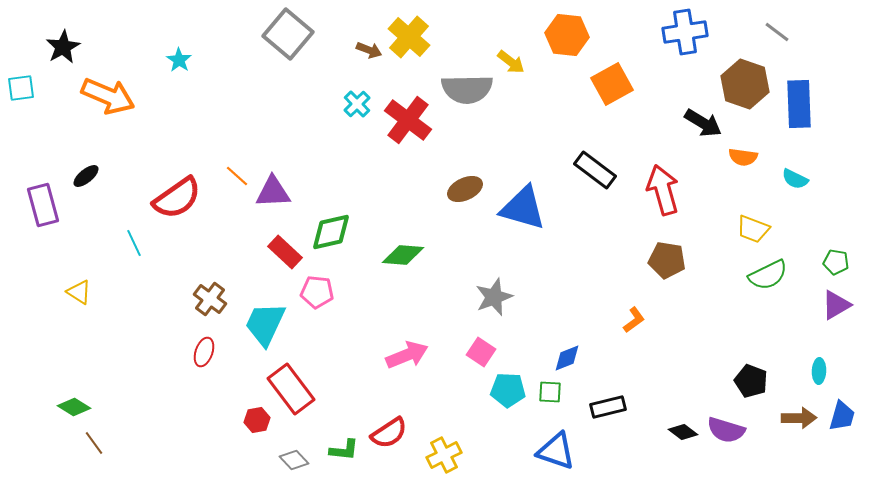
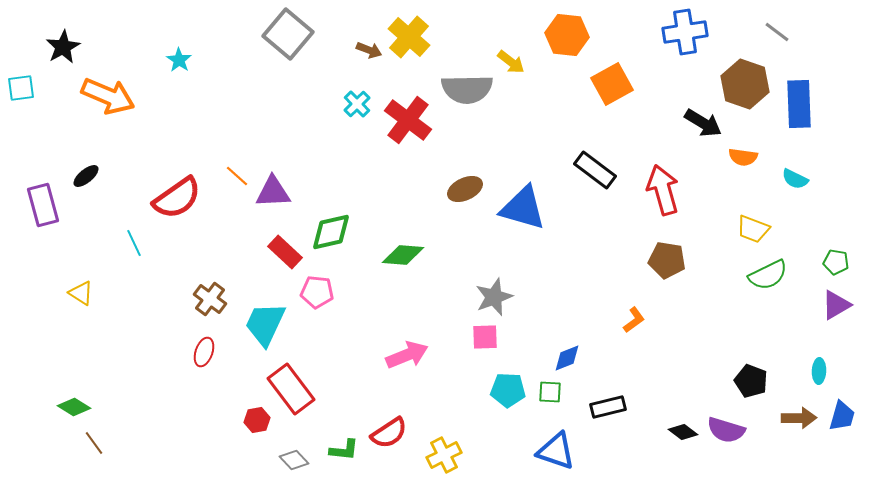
yellow triangle at (79, 292): moved 2 px right, 1 px down
pink square at (481, 352): moved 4 px right, 15 px up; rotated 36 degrees counterclockwise
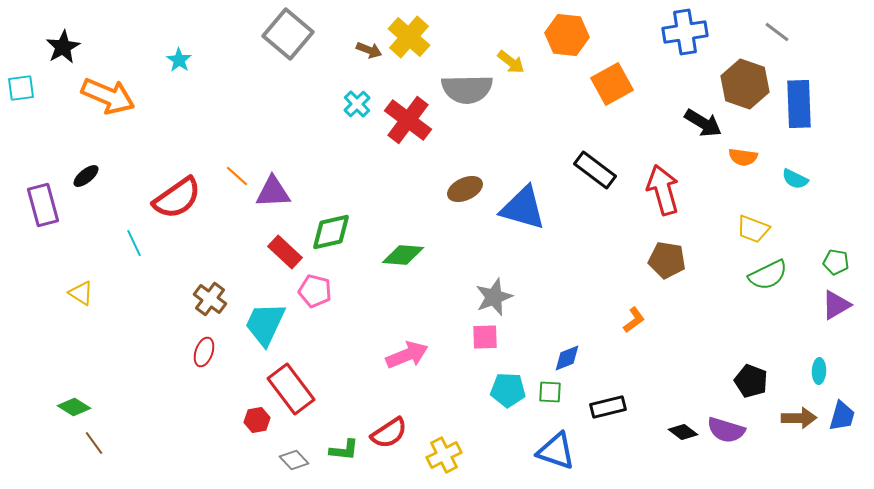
pink pentagon at (317, 292): moved 2 px left, 1 px up; rotated 8 degrees clockwise
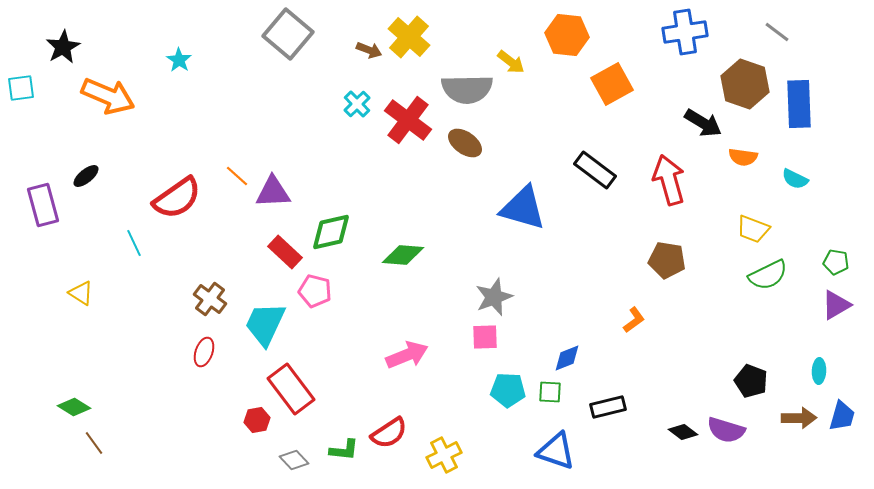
brown ellipse at (465, 189): moved 46 px up; rotated 60 degrees clockwise
red arrow at (663, 190): moved 6 px right, 10 px up
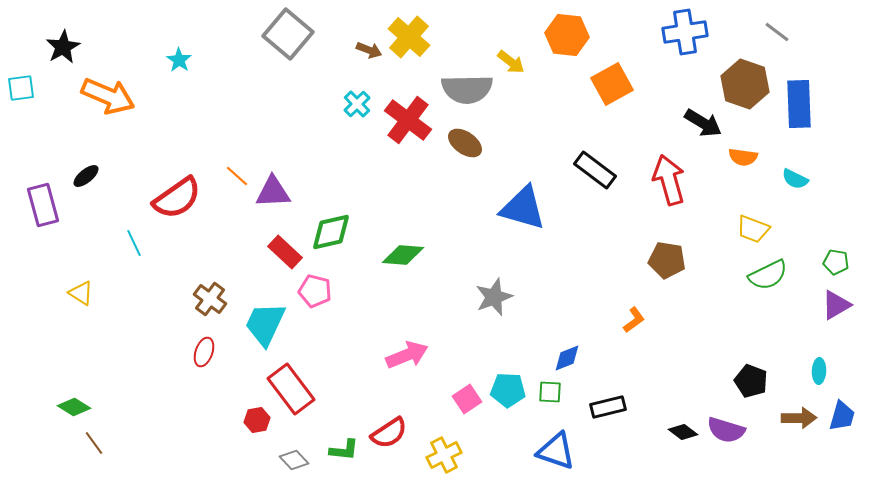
pink square at (485, 337): moved 18 px left, 62 px down; rotated 32 degrees counterclockwise
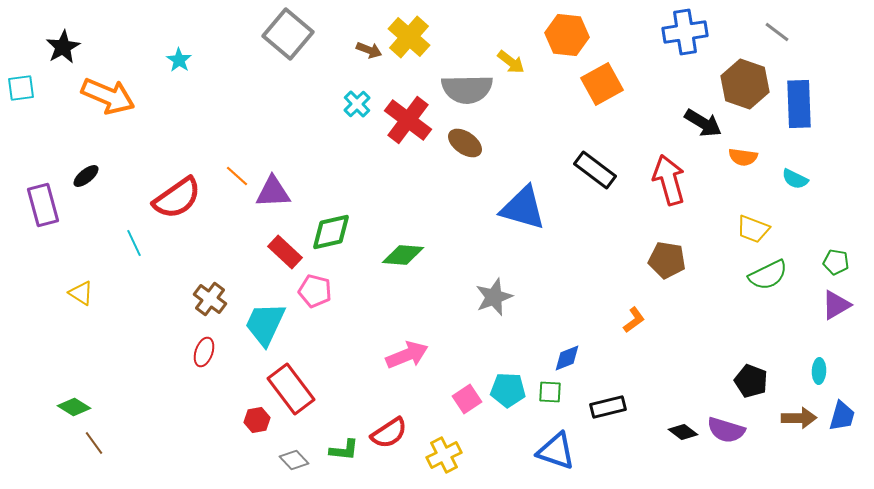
orange square at (612, 84): moved 10 px left
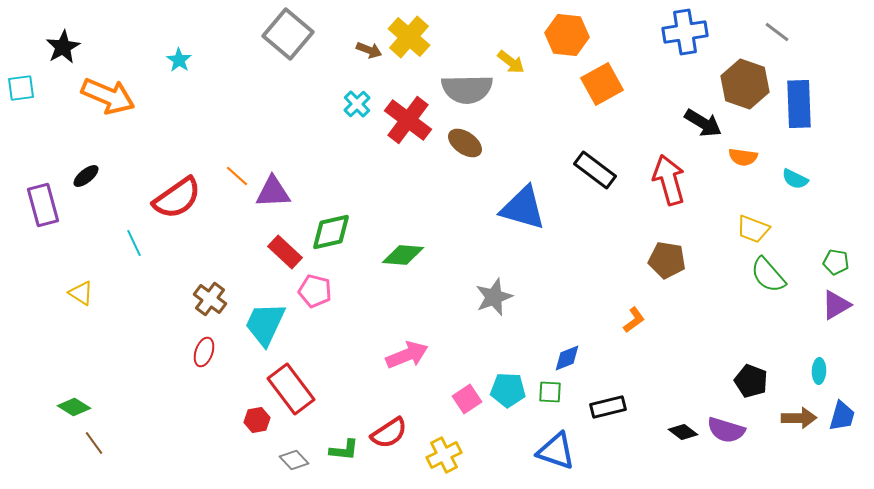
green semicircle at (768, 275): rotated 75 degrees clockwise
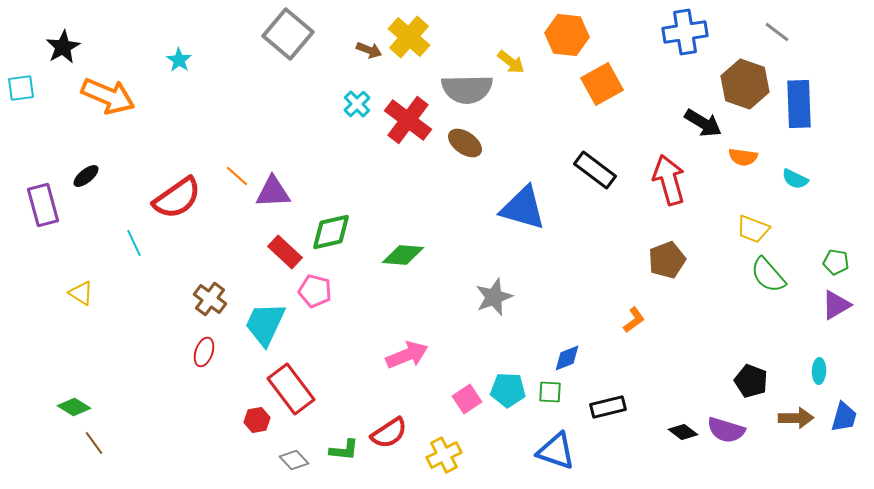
brown pentagon at (667, 260): rotated 30 degrees counterclockwise
blue trapezoid at (842, 416): moved 2 px right, 1 px down
brown arrow at (799, 418): moved 3 px left
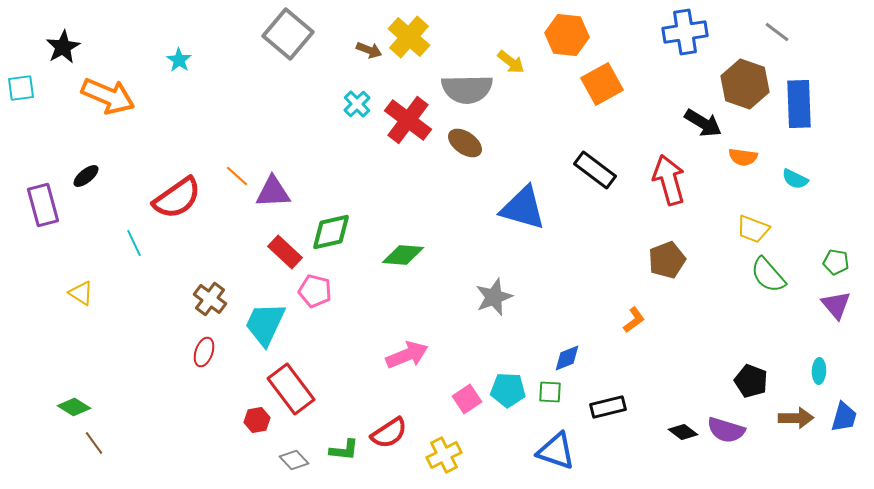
purple triangle at (836, 305): rotated 40 degrees counterclockwise
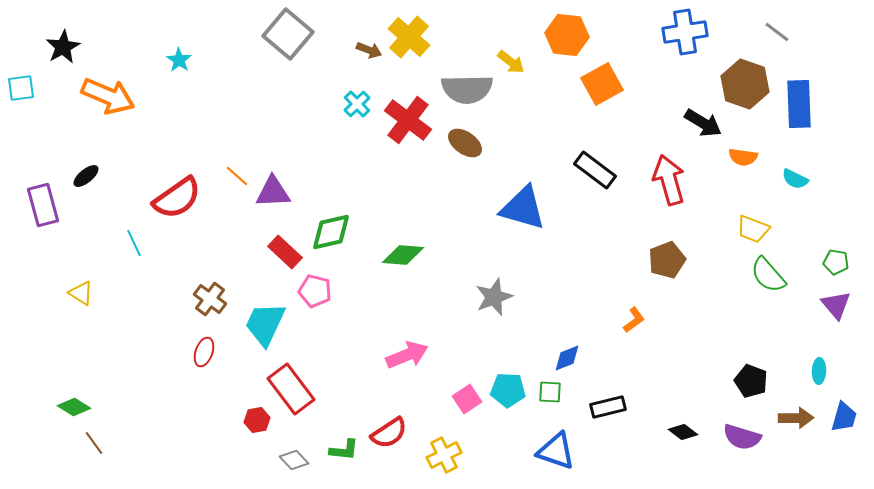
purple semicircle at (726, 430): moved 16 px right, 7 px down
